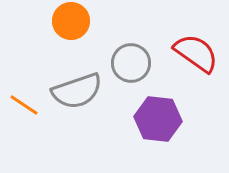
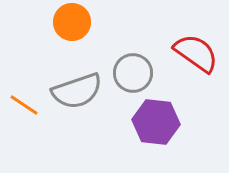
orange circle: moved 1 px right, 1 px down
gray circle: moved 2 px right, 10 px down
purple hexagon: moved 2 px left, 3 px down
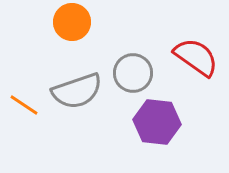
red semicircle: moved 4 px down
purple hexagon: moved 1 px right
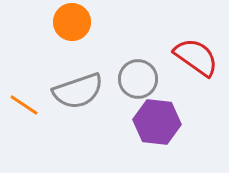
gray circle: moved 5 px right, 6 px down
gray semicircle: moved 1 px right
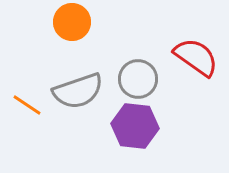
orange line: moved 3 px right
purple hexagon: moved 22 px left, 4 px down
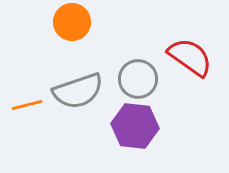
red semicircle: moved 6 px left
orange line: rotated 48 degrees counterclockwise
